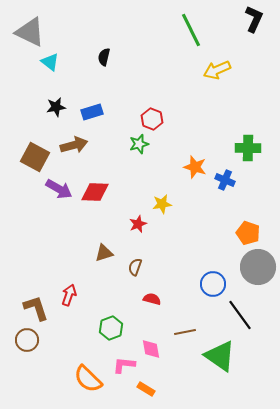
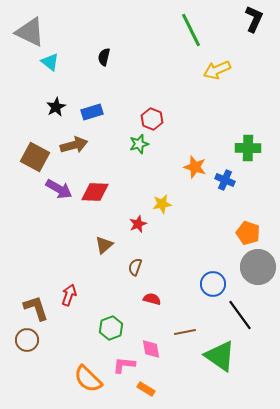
black star: rotated 18 degrees counterclockwise
brown triangle: moved 8 px up; rotated 24 degrees counterclockwise
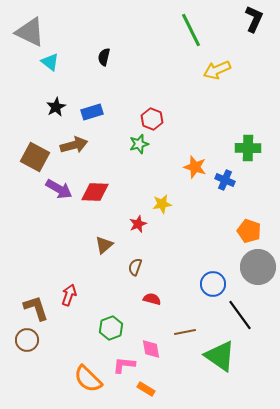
orange pentagon: moved 1 px right, 2 px up
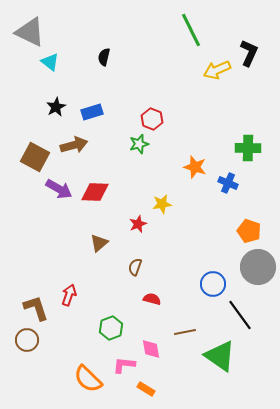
black L-shape: moved 5 px left, 34 px down
blue cross: moved 3 px right, 3 px down
brown triangle: moved 5 px left, 2 px up
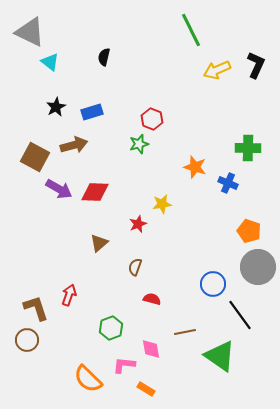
black L-shape: moved 7 px right, 12 px down
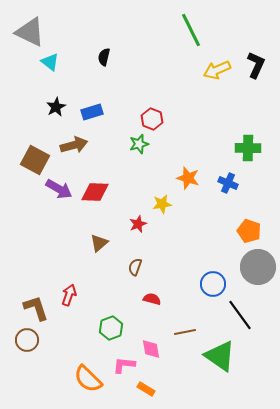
brown square: moved 3 px down
orange star: moved 7 px left, 11 px down
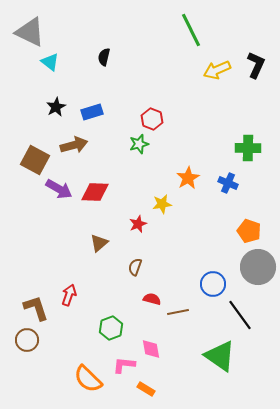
orange star: rotated 25 degrees clockwise
brown line: moved 7 px left, 20 px up
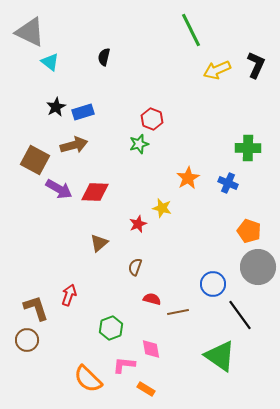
blue rectangle: moved 9 px left
yellow star: moved 4 px down; rotated 24 degrees clockwise
